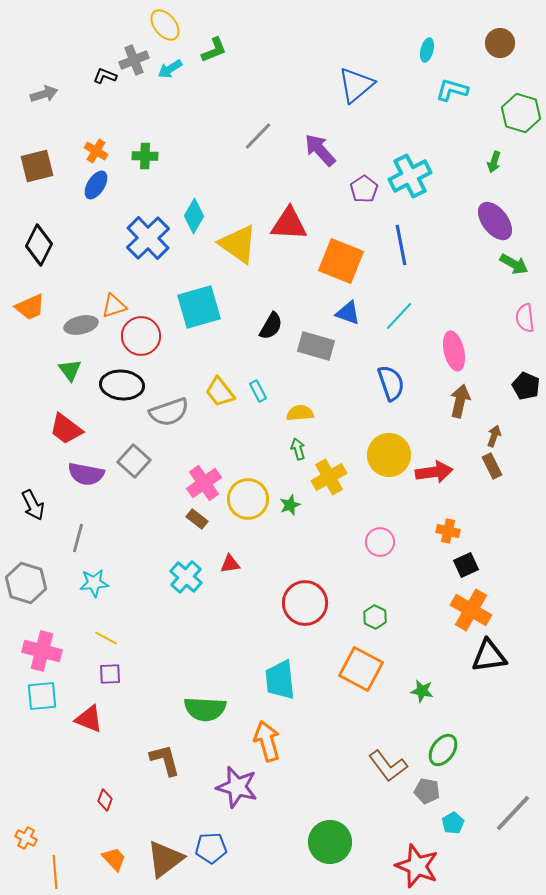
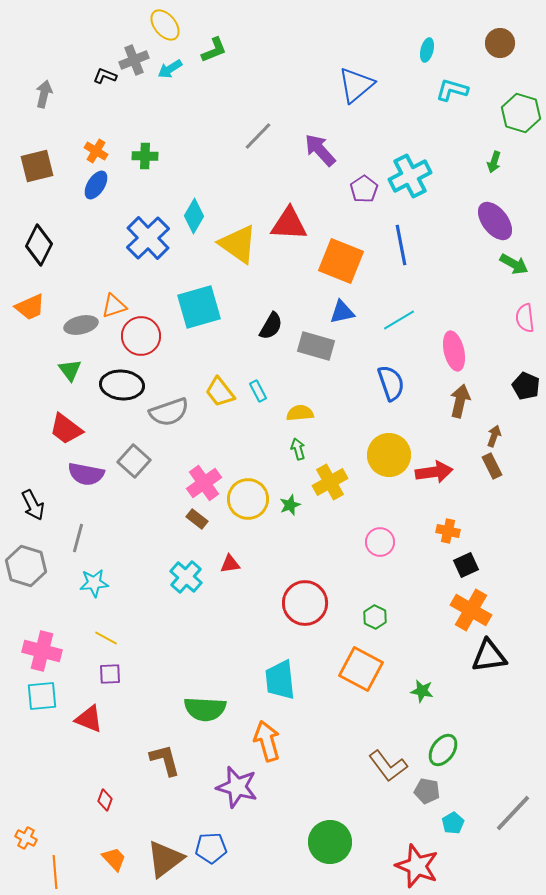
gray arrow at (44, 94): rotated 60 degrees counterclockwise
blue triangle at (348, 313): moved 6 px left, 1 px up; rotated 32 degrees counterclockwise
cyan line at (399, 316): moved 4 px down; rotated 16 degrees clockwise
yellow cross at (329, 477): moved 1 px right, 5 px down
gray hexagon at (26, 583): moved 17 px up
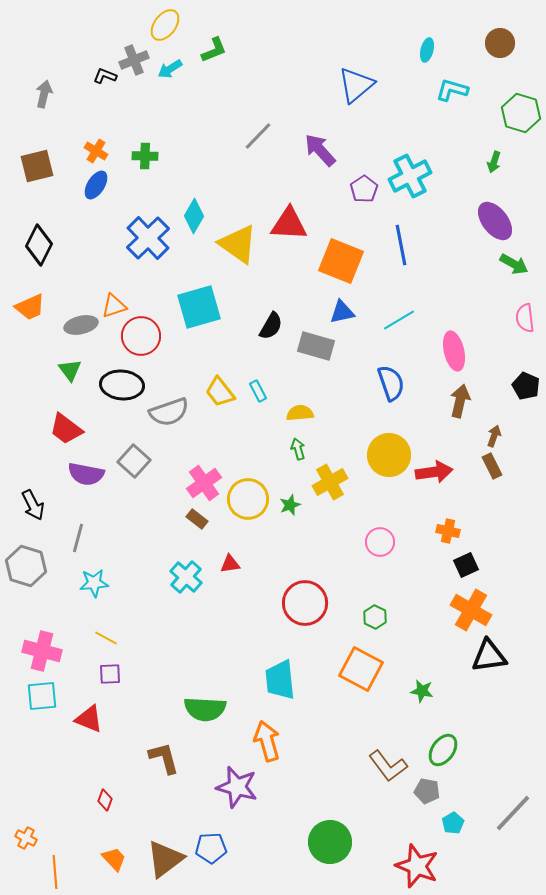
yellow ellipse at (165, 25): rotated 76 degrees clockwise
brown L-shape at (165, 760): moved 1 px left, 2 px up
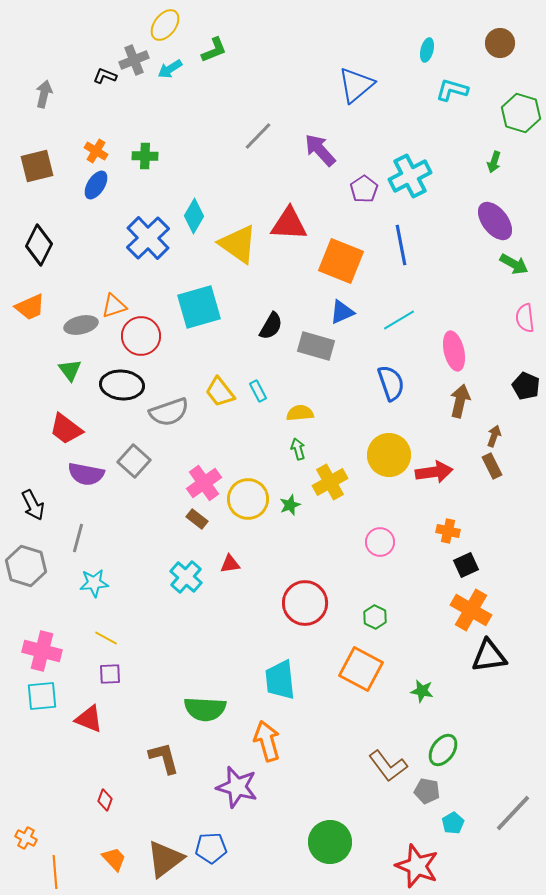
blue triangle at (342, 312): rotated 12 degrees counterclockwise
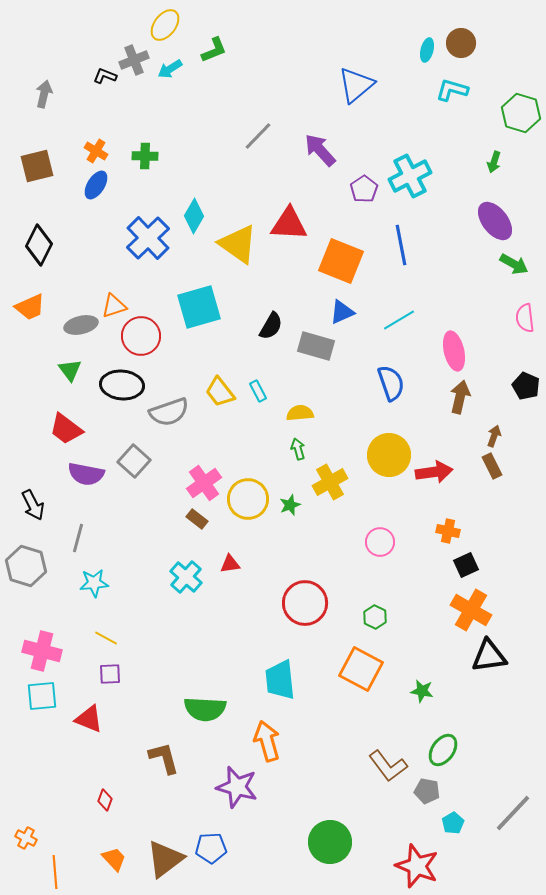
brown circle at (500, 43): moved 39 px left
brown arrow at (460, 401): moved 4 px up
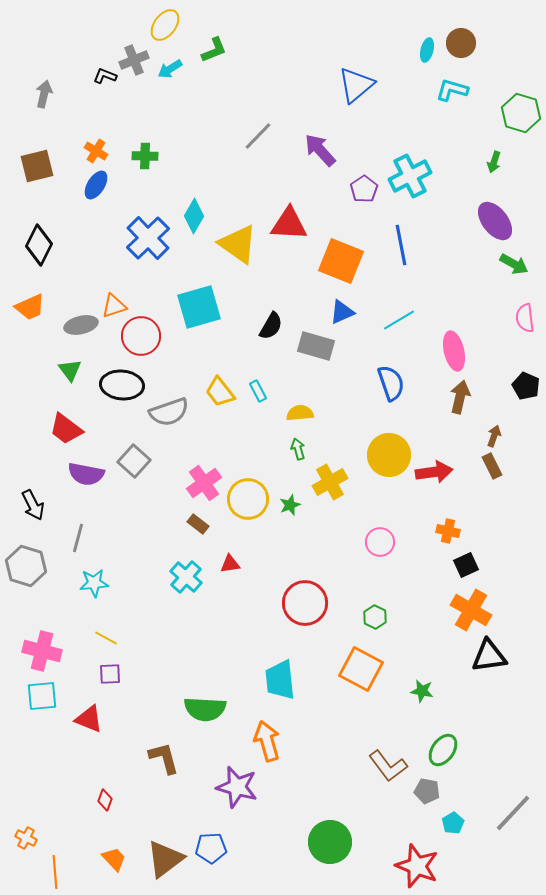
brown rectangle at (197, 519): moved 1 px right, 5 px down
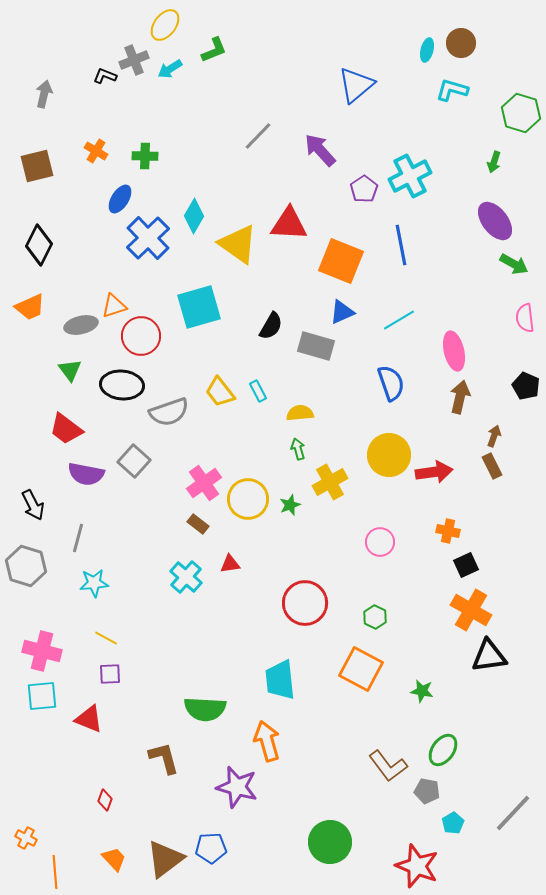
blue ellipse at (96, 185): moved 24 px right, 14 px down
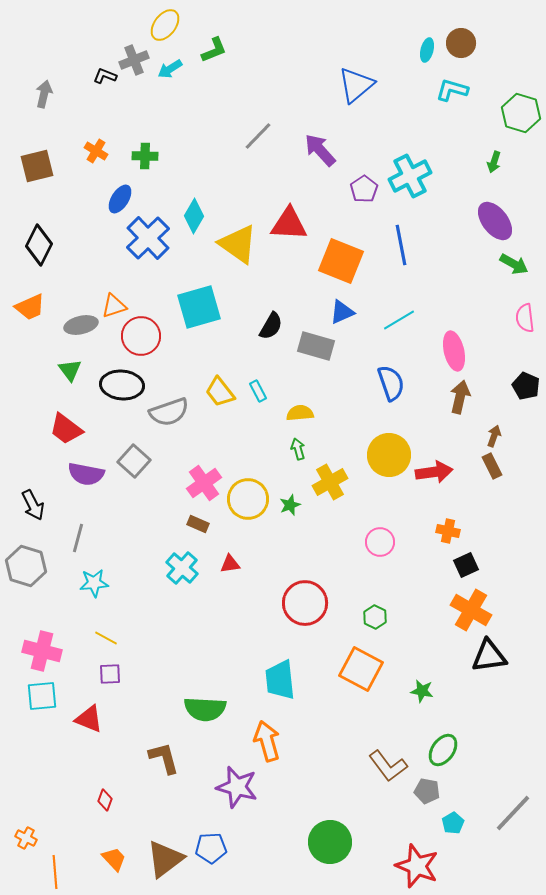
brown rectangle at (198, 524): rotated 15 degrees counterclockwise
cyan cross at (186, 577): moved 4 px left, 9 px up
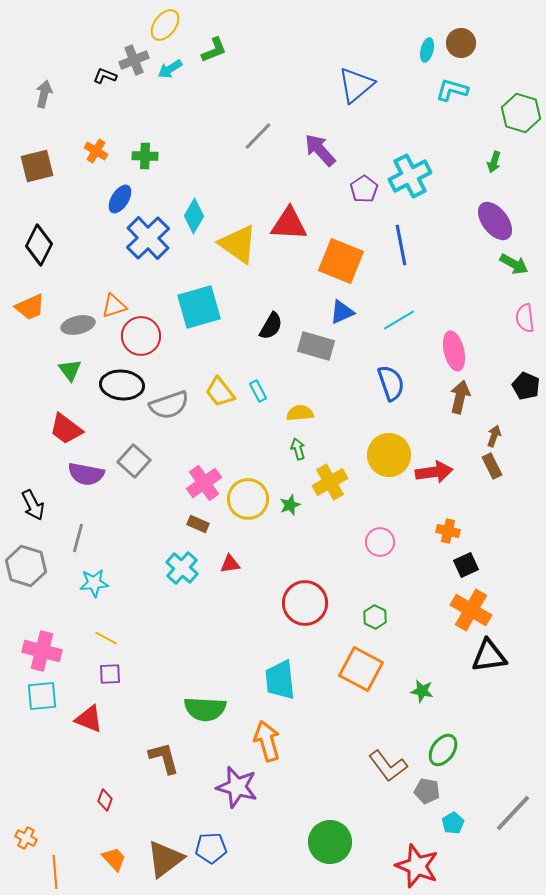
gray ellipse at (81, 325): moved 3 px left
gray semicircle at (169, 412): moved 7 px up
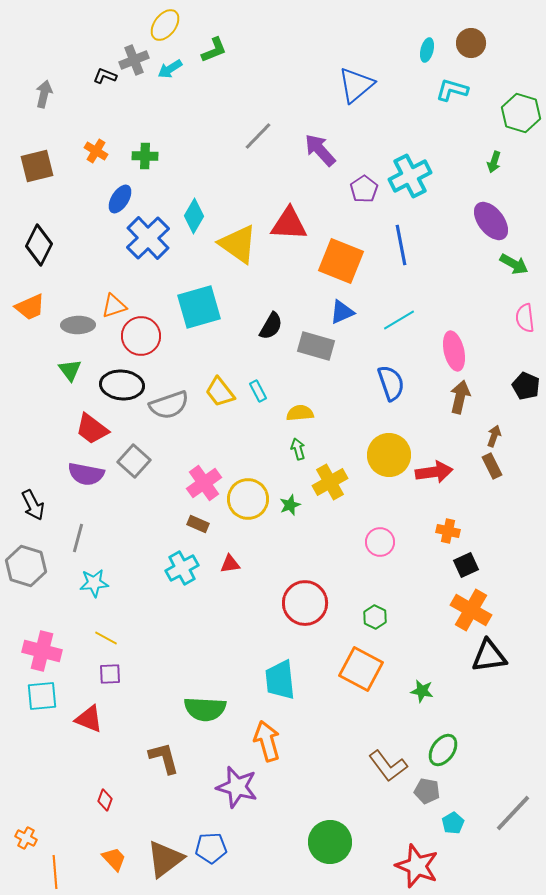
brown circle at (461, 43): moved 10 px right
purple ellipse at (495, 221): moved 4 px left
gray ellipse at (78, 325): rotated 12 degrees clockwise
red trapezoid at (66, 429): moved 26 px right
cyan cross at (182, 568): rotated 20 degrees clockwise
